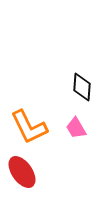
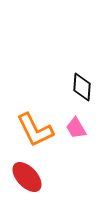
orange L-shape: moved 6 px right, 3 px down
red ellipse: moved 5 px right, 5 px down; rotated 8 degrees counterclockwise
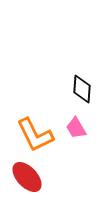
black diamond: moved 2 px down
orange L-shape: moved 5 px down
